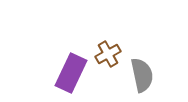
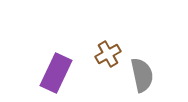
purple rectangle: moved 15 px left
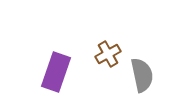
purple rectangle: moved 1 px up; rotated 6 degrees counterclockwise
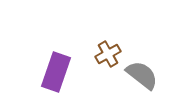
gray semicircle: rotated 40 degrees counterclockwise
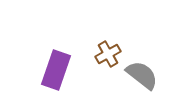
purple rectangle: moved 2 px up
